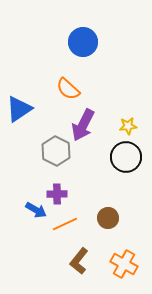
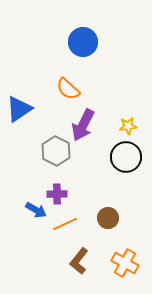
orange cross: moved 1 px right, 1 px up
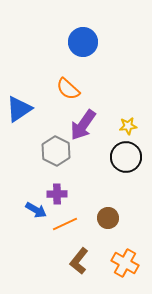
purple arrow: rotated 8 degrees clockwise
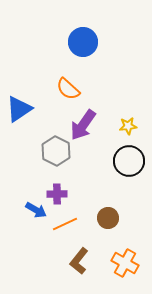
black circle: moved 3 px right, 4 px down
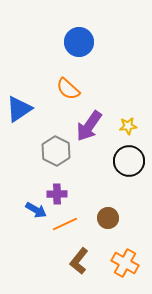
blue circle: moved 4 px left
purple arrow: moved 6 px right, 1 px down
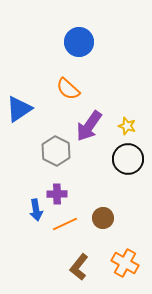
yellow star: moved 1 px left; rotated 24 degrees clockwise
black circle: moved 1 px left, 2 px up
blue arrow: rotated 50 degrees clockwise
brown circle: moved 5 px left
brown L-shape: moved 6 px down
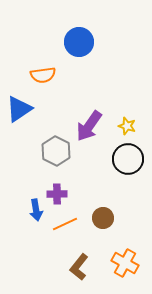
orange semicircle: moved 25 px left, 14 px up; rotated 50 degrees counterclockwise
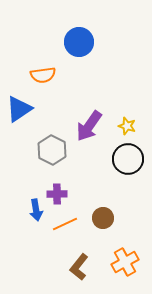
gray hexagon: moved 4 px left, 1 px up
orange cross: moved 1 px up; rotated 32 degrees clockwise
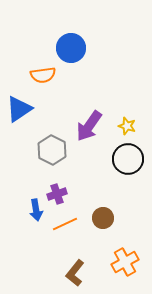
blue circle: moved 8 px left, 6 px down
purple cross: rotated 18 degrees counterclockwise
brown L-shape: moved 4 px left, 6 px down
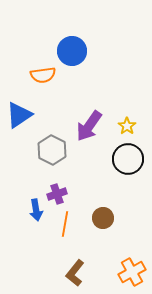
blue circle: moved 1 px right, 3 px down
blue triangle: moved 6 px down
yellow star: rotated 18 degrees clockwise
orange line: rotated 55 degrees counterclockwise
orange cross: moved 7 px right, 10 px down
